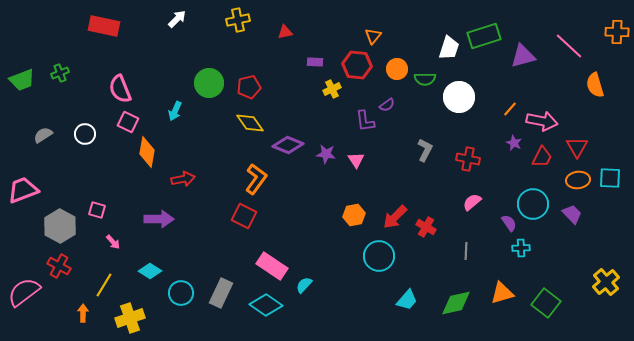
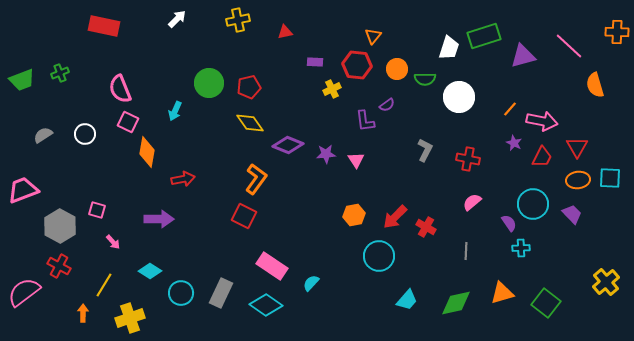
purple star at (326, 154): rotated 12 degrees counterclockwise
cyan semicircle at (304, 285): moved 7 px right, 2 px up
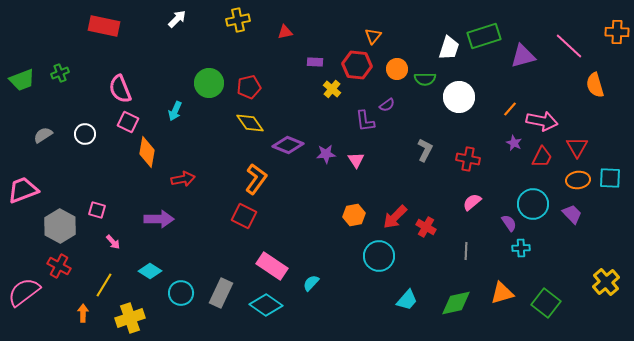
yellow cross at (332, 89): rotated 24 degrees counterclockwise
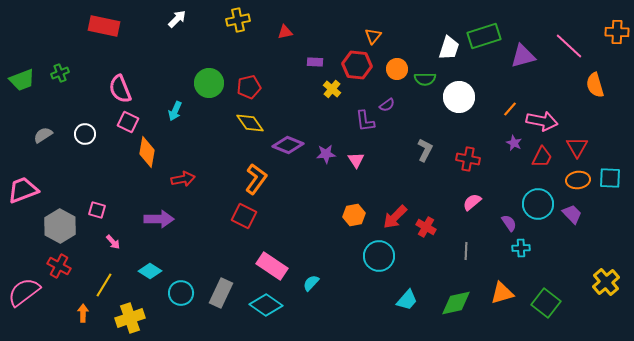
cyan circle at (533, 204): moved 5 px right
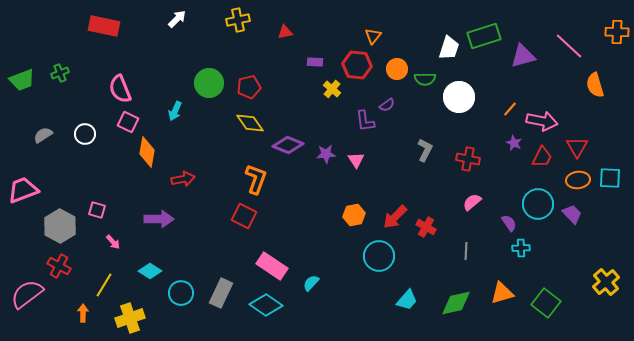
orange L-shape at (256, 179): rotated 16 degrees counterclockwise
pink semicircle at (24, 292): moved 3 px right, 2 px down
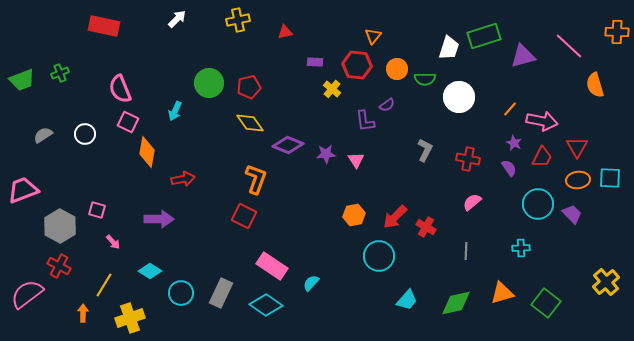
purple semicircle at (509, 223): moved 55 px up
